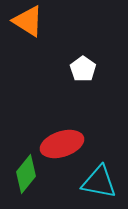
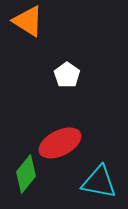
white pentagon: moved 16 px left, 6 px down
red ellipse: moved 2 px left, 1 px up; rotated 9 degrees counterclockwise
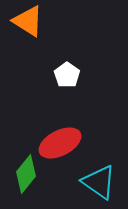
cyan triangle: rotated 24 degrees clockwise
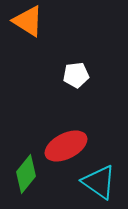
white pentagon: moved 9 px right; rotated 30 degrees clockwise
red ellipse: moved 6 px right, 3 px down
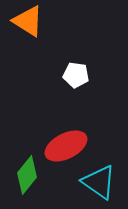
white pentagon: rotated 15 degrees clockwise
green diamond: moved 1 px right, 1 px down
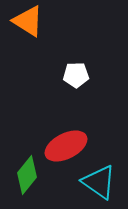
white pentagon: rotated 10 degrees counterclockwise
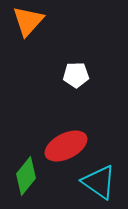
orange triangle: rotated 40 degrees clockwise
green diamond: moved 1 px left, 1 px down
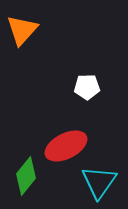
orange triangle: moved 6 px left, 9 px down
white pentagon: moved 11 px right, 12 px down
cyan triangle: rotated 30 degrees clockwise
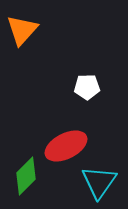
green diamond: rotated 6 degrees clockwise
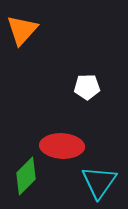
red ellipse: moved 4 px left; rotated 30 degrees clockwise
